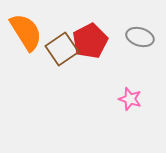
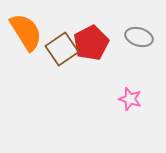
gray ellipse: moved 1 px left
red pentagon: moved 1 px right, 2 px down
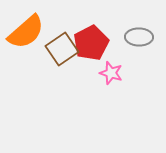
orange semicircle: rotated 81 degrees clockwise
gray ellipse: rotated 16 degrees counterclockwise
pink star: moved 19 px left, 26 px up
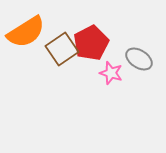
orange semicircle: rotated 9 degrees clockwise
gray ellipse: moved 22 px down; rotated 32 degrees clockwise
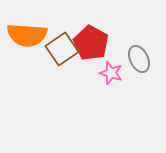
orange semicircle: moved 1 px right, 3 px down; rotated 36 degrees clockwise
red pentagon: rotated 16 degrees counterclockwise
gray ellipse: rotated 32 degrees clockwise
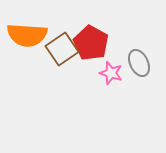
gray ellipse: moved 4 px down
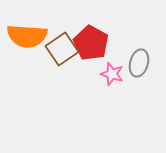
orange semicircle: moved 1 px down
gray ellipse: rotated 40 degrees clockwise
pink star: moved 1 px right, 1 px down
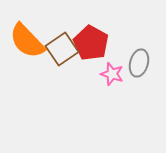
orange semicircle: moved 5 px down; rotated 42 degrees clockwise
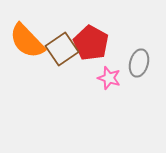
pink star: moved 3 px left, 4 px down
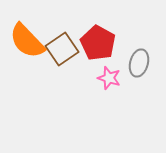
red pentagon: moved 7 px right
